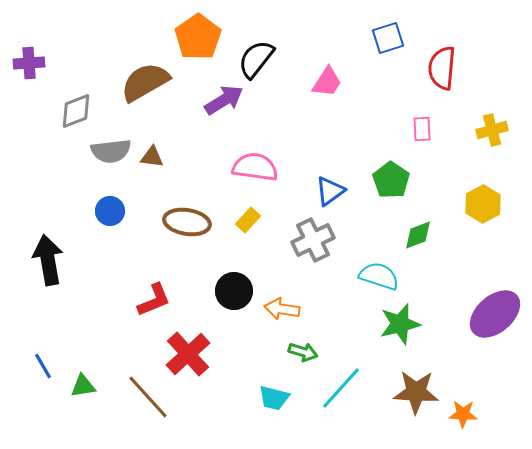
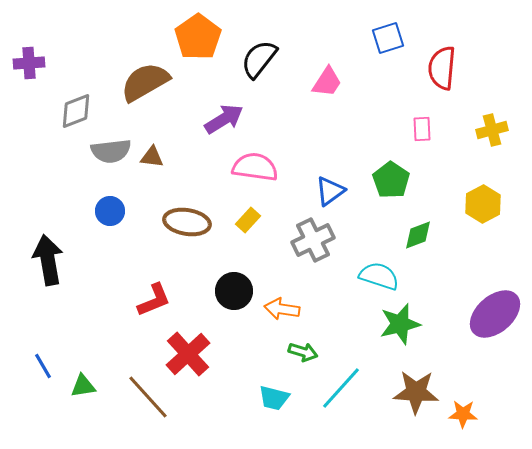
black semicircle: moved 3 px right
purple arrow: moved 19 px down
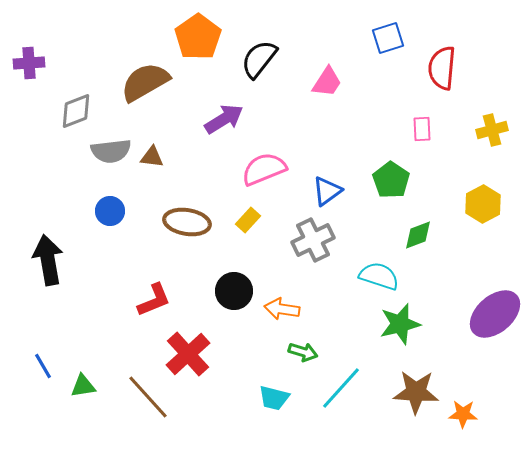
pink semicircle: moved 9 px right, 2 px down; rotated 30 degrees counterclockwise
blue triangle: moved 3 px left
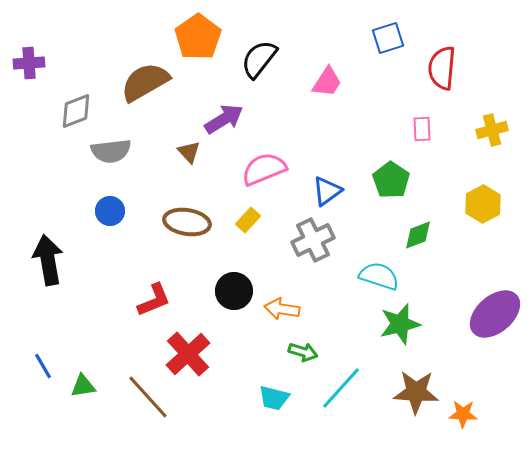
brown triangle: moved 37 px right, 5 px up; rotated 40 degrees clockwise
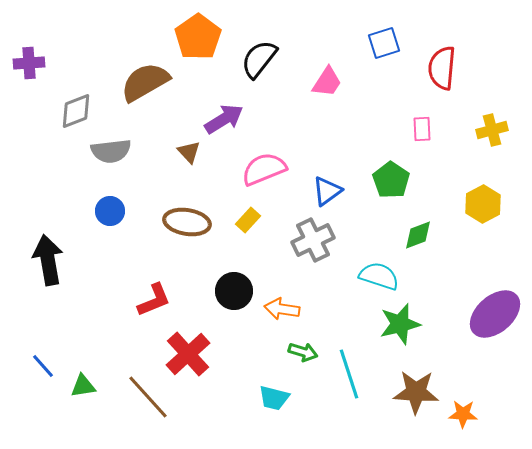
blue square: moved 4 px left, 5 px down
blue line: rotated 12 degrees counterclockwise
cyan line: moved 8 px right, 14 px up; rotated 60 degrees counterclockwise
